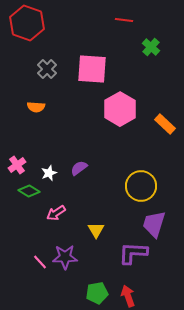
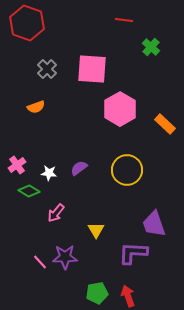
orange semicircle: rotated 24 degrees counterclockwise
white star: rotated 28 degrees clockwise
yellow circle: moved 14 px left, 16 px up
pink arrow: rotated 18 degrees counterclockwise
purple trapezoid: rotated 36 degrees counterclockwise
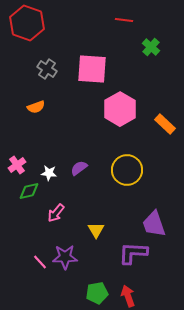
gray cross: rotated 12 degrees counterclockwise
green diamond: rotated 45 degrees counterclockwise
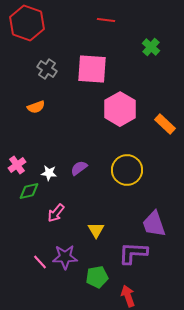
red line: moved 18 px left
green pentagon: moved 16 px up
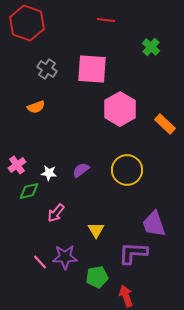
purple semicircle: moved 2 px right, 2 px down
red arrow: moved 2 px left
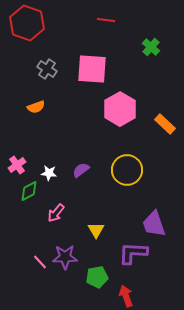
green diamond: rotated 15 degrees counterclockwise
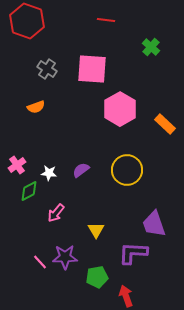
red hexagon: moved 2 px up
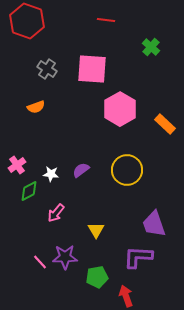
white star: moved 2 px right, 1 px down
purple L-shape: moved 5 px right, 4 px down
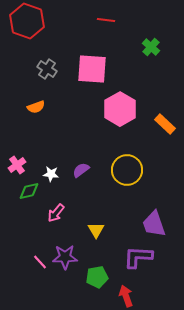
green diamond: rotated 15 degrees clockwise
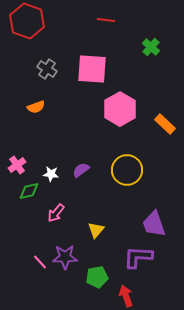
yellow triangle: rotated 12 degrees clockwise
